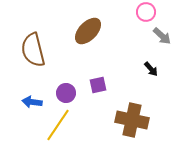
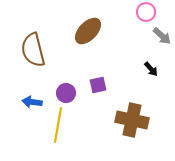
yellow line: rotated 24 degrees counterclockwise
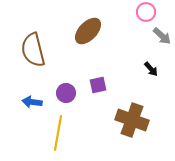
brown cross: rotated 8 degrees clockwise
yellow line: moved 8 px down
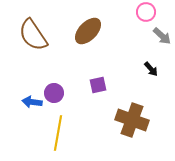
brown semicircle: moved 15 px up; rotated 20 degrees counterclockwise
purple circle: moved 12 px left
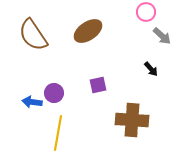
brown ellipse: rotated 12 degrees clockwise
brown cross: rotated 16 degrees counterclockwise
